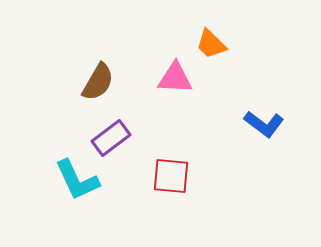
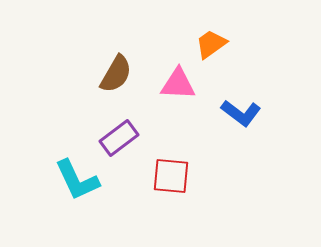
orange trapezoid: rotated 100 degrees clockwise
pink triangle: moved 3 px right, 6 px down
brown semicircle: moved 18 px right, 8 px up
blue L-shape: moved 23 px left, 11 px up
purple rectangle: moved 8 px right
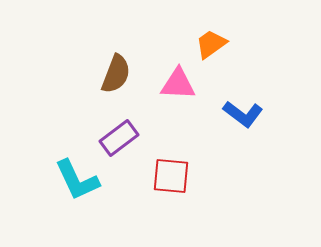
brown semicircle: rotated 9 degrees counterclockwise
blue L-shape: moved 2 px right, 1 px down
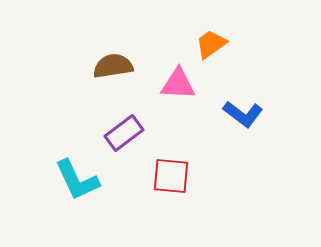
brown semicircle: moved 3 px left, 8 px up; rotated 120 degrees counterclockwise
purple rectangle: moved 5 px right, 5 px up
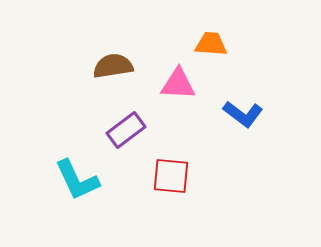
orange trapezoid: rotated 40 degrees clockwise
purple rectangle: moved 2 px right, 3 px up
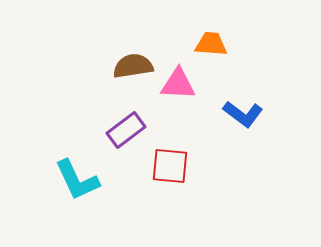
brown semicircle: moved 20 px right
red square: moved 1 px left, 10 px up
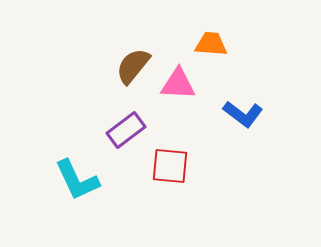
brown semicircle: rotated 42 degrees counterclockwise
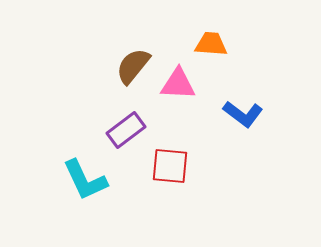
cyan L-shape: moved 8 px right
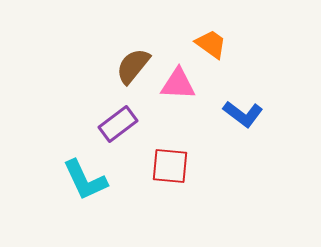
orange trapezoid: rotated 32 degrees clockwise
purple rectangle: moved 8 px left, 6 px up
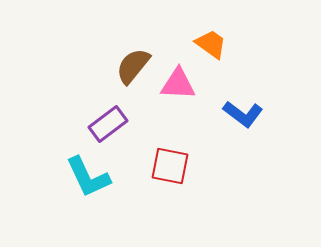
purple rectangle: moved 10 px left
red square: rotated 6 degrees clockwise
cyan L-shape: moved 3 px right, 3 px up
